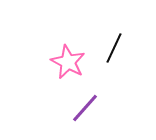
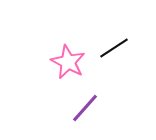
black line: rotated 32 degrees clockwise
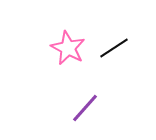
pink star: moved 14 px up
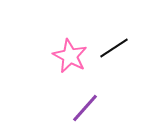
pink star: moved 2 px right, 8 px down
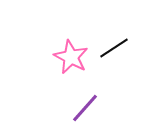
pink star: moved 1 px right, 1 px down
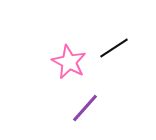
pink star: moved 2 px left, 5 px down
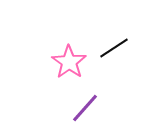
pink star: rotated 8 degrees clockwise
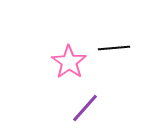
black line: rotated 28 degrees clockwise
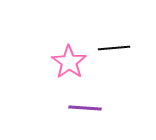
purple line: rotated 52 degrees clockwise
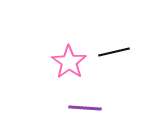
black line: moved 4 px down; rotated 8 degrees counterclockwise
